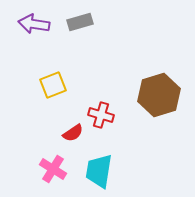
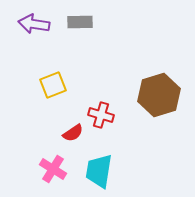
gray rectangle: rotated 15 degrees clockwise
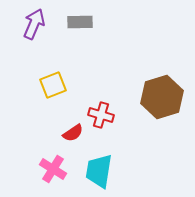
purple arrow: rotated 104 degrees clockwise
brown hexagon: moved 3 px right, 2 px down
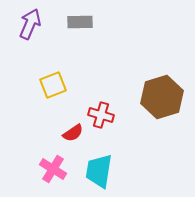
purple arrow: moved 4 px left
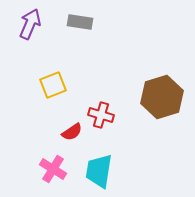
gray rectangle: rotated 10 degrees clockwise
red semicircle: moved 1 px left, 1 px up
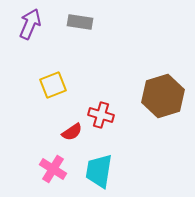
brown hexagon: moved 1 px right, 1 px up
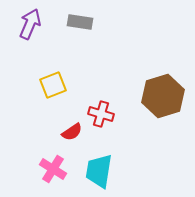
red cross: moved 1 px up
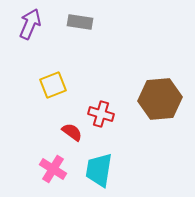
brown hexagon: moved 3 px left, 3 px down; rotated 12 degrees clockwise
red semicircle: rotated 110 degrees counterclockwise
cyan trapezoid: moved 1 px up
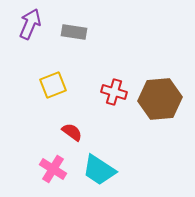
gray rectangle: moved 6 px left, 10 px down
red cross: moved 13 px right, 22 px up
cyan trapezoid: rotated 66 degrees counterclockwise
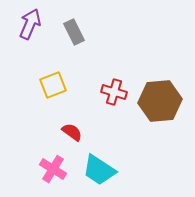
gray rectangle: rotated 55 degrees clockwise
brown hexagon: moved 2 px down
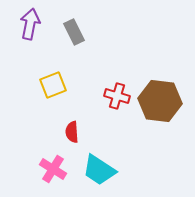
purple arrow: rotated 12 degrees counterclockwise
red cross: moved 3 px right, 4 px down
brown hexagon: rotated 12 degrees clockwise
red semicircle: rotated 130 degrees counterclockwise
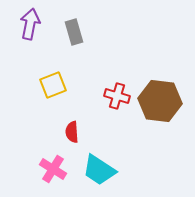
gray rectangle: rotated 10 degrees clockwise
